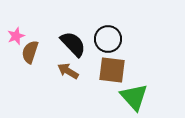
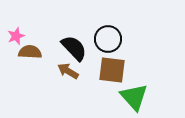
black semicircle: moved 1 px right, 4 px down
brown semicircle: rotated 75 degrees clockwise
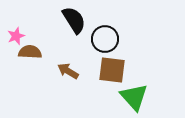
black circle: moved 3 px left
black semicircle: moved 28 px up; rotated 12 degrees clockwise
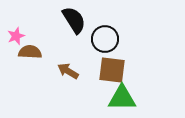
green triangle: moved 12 px left, 1 px down; rotated 48 degrees counterclockwise
